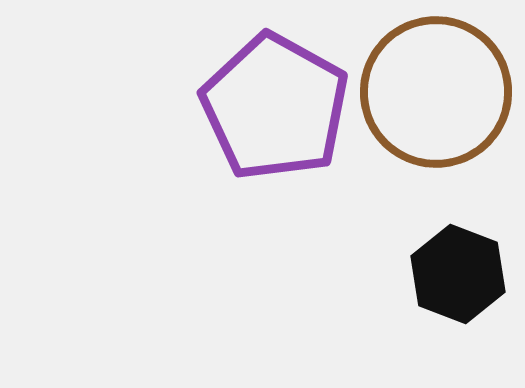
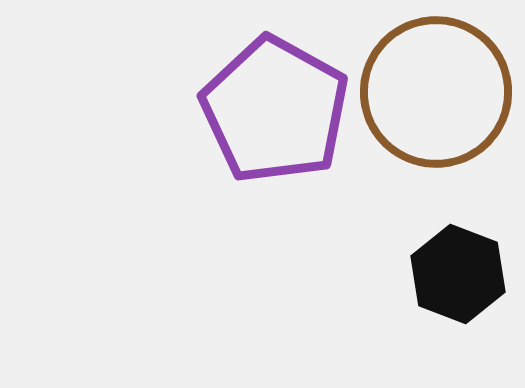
purple pentagon: moved 3 px down
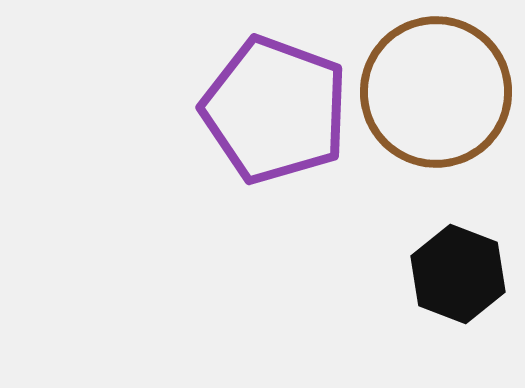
purple pentagon: rotated 9 degrees counterclockwise
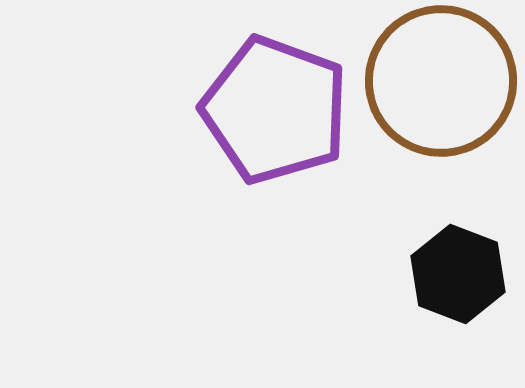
brown circle: moved 5 px right, 11 px up
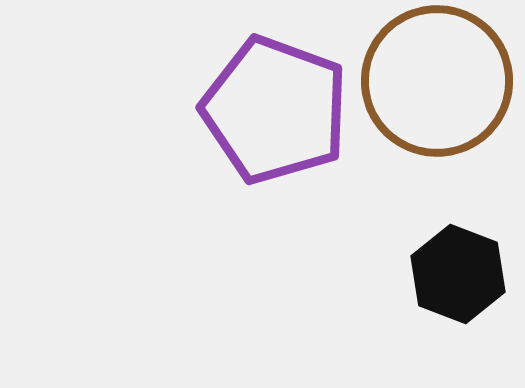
brown circle: moved 4 px left
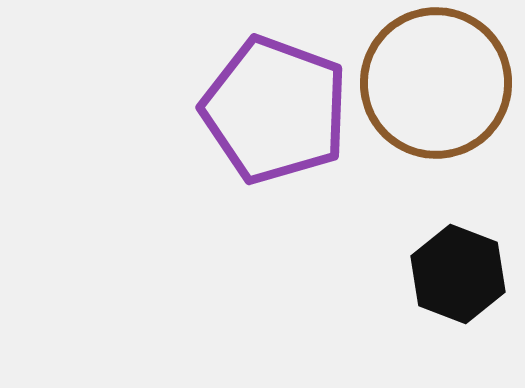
brown circle: moved 1 px left, 2 px down
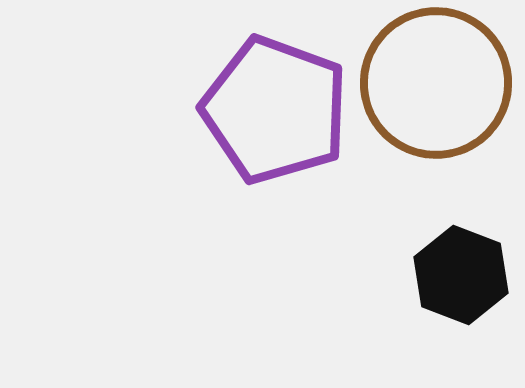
black hexagon: moved 3 px right, 1 px down
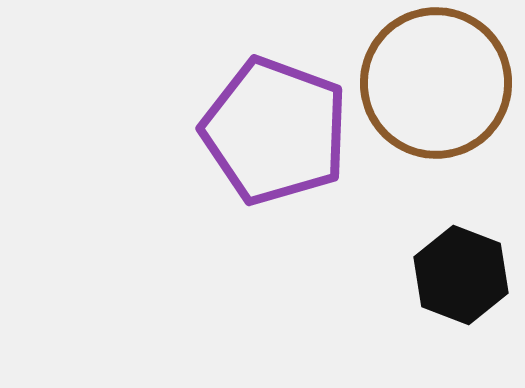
purple pentagon: moved 21 px down
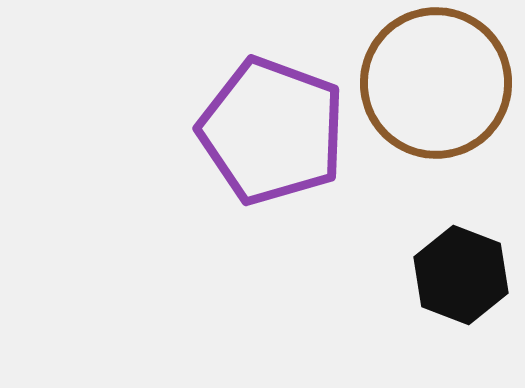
purple pentagon: moved 3 px left
